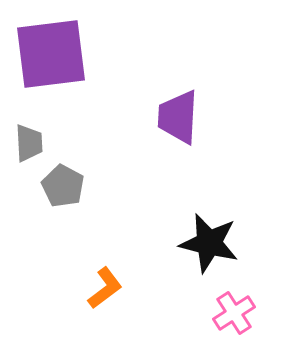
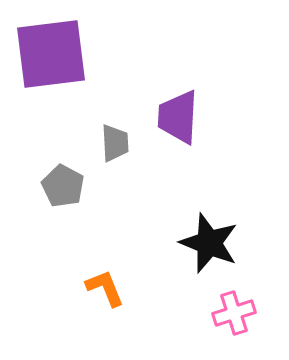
gray trapezoid: moved 86 px right
black star: rotated 8 degrees clockwise
orange L-shape: rotated 75 degrees counterclockwise
pink cross: rotated 15 degrees clockwise
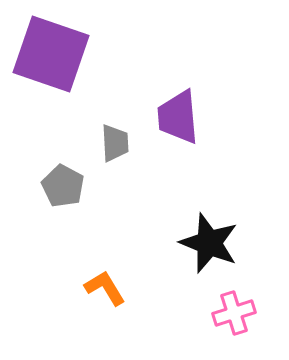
purple square: rotated 26 degrees clockwise
purple trapezoid: rotated 8 degrees counterclockwise
orange L-shape: rotated 9 degrees counterclockwise
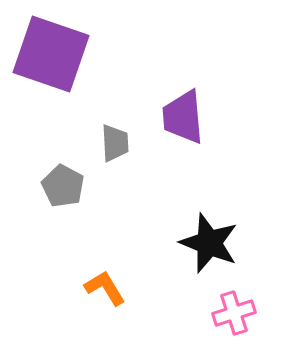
purple trapezoid: moved 5 px right
